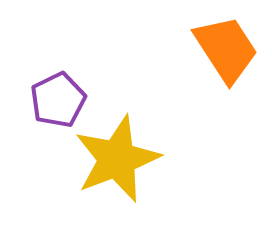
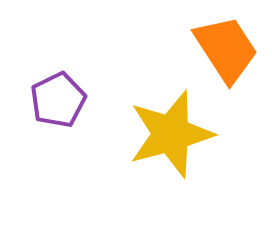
yellow star: moved 54 px right, 25 px up; rotated 6 degrees clockwise
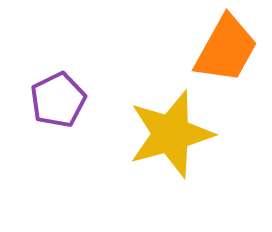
orange trapezoid: rotated 62 degrees clockwise
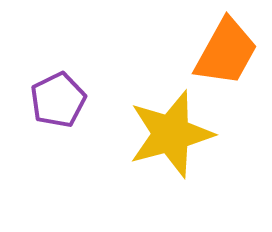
orange trapezoid: moved 3 px down
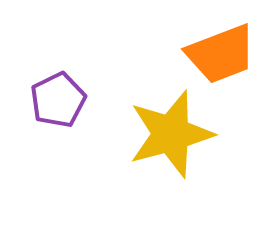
orange trapezoid: moved 5 px left, 2 px down; rotated 40 degrees clockwise
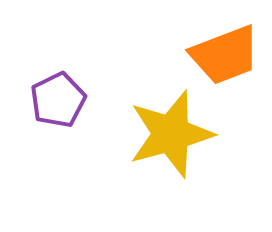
orange trapezoid: moved 4 px right, 1 px down
